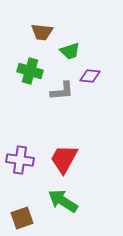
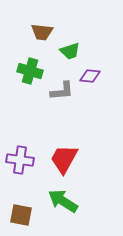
brown square: moved 1 px left, 3 px up; rotated 30 degrees clockwise
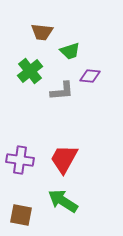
green cross: rotated 35 degrees clockwise
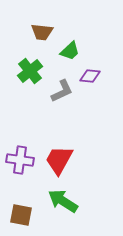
green trapezoid: rotated 25 degrees counterclockwise
gray L-shape: rotated 20 degrees counterclockwise
red trapezoid: moved 5 px left, 1 px down
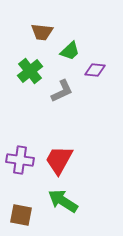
purple diamond: moved 5 px right, 6 px up
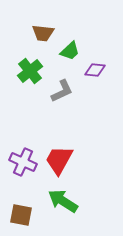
brown trapezoid: moved 1 px right, 1 px down
purple cross: moved 3 px right, 2 px down; rotated 16 degrees clockwise
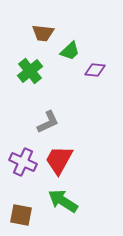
gray L-shape: moved 14 px left, 31 px down
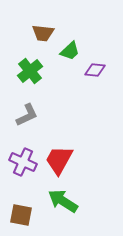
gray L-shape: moved 21 px left, 7 px up
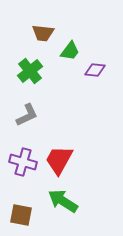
green trapezoid: rotated 10 degrees counterclockwise
purple cross: rotated 8 degrees counterclockwise
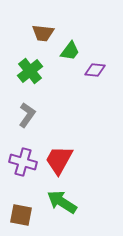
gray L-shape: rotated 30 degrees counterclockwise
green arrow: moved 1 px left, 1 px down
